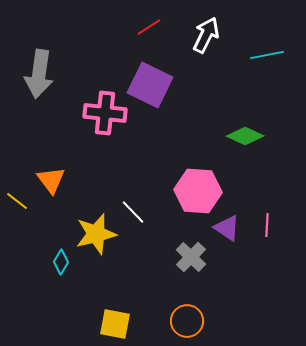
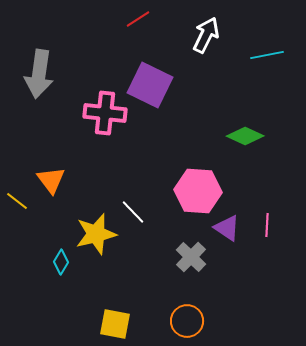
red line: moved 11 px left, 8 px up
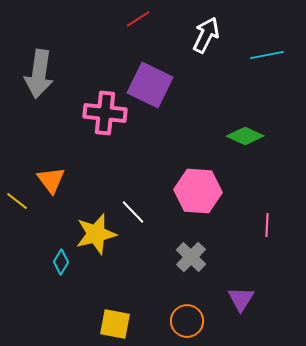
purple triangle: moved 14 px right, 71 px down; rotated 28 degrees clockwise
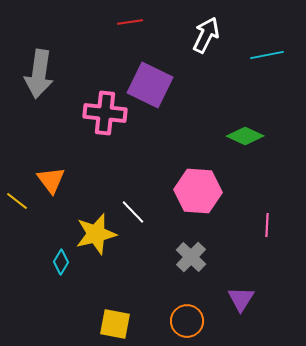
red line: moved 8 px left, 3 px down; rotated 25 degrees clockwise
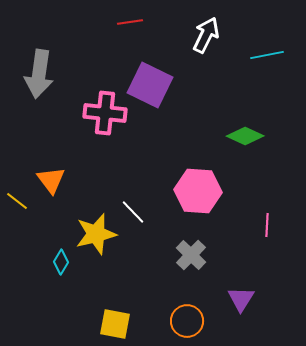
gray cross: moved 2 px up
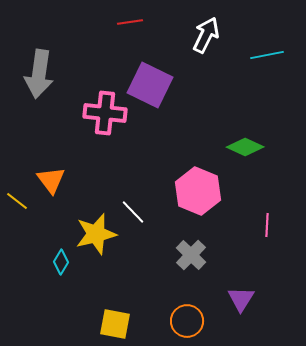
green diamond: moved 11 px down
pink hexagon: rotated 18 degrees clockwise
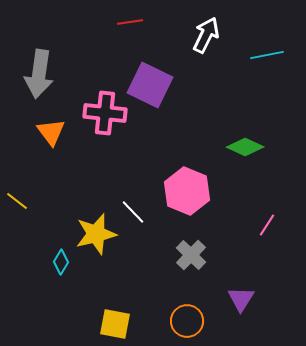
orange triangle: moved 48 px up
pink hexagon: moved 11 px left
pink line: rotated 30 degrees clockwise
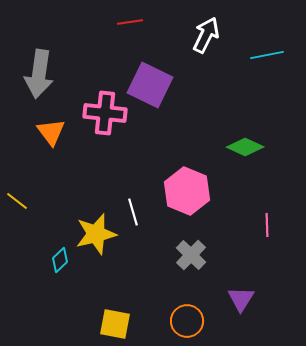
white line: rotated 28 degrees clockwise
pink line: rotated 35 degrees counterclockwise
cyan diamond: moved 1 px left, 2 px up; rotated 15 degrees clockwise
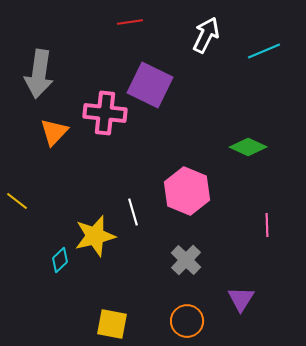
cyan line: moved 3 px left, 4 px up; rotated 12 degrees counterclockwise
orange triangle: moved 3 px right; rotated 20 degrees clockwise
green diamond: moved 3 px right
yellow star: moved 1 px left, 2 px down
gray cross: moved 5 px left, 5 px down
yellow square: moved 3 px left
